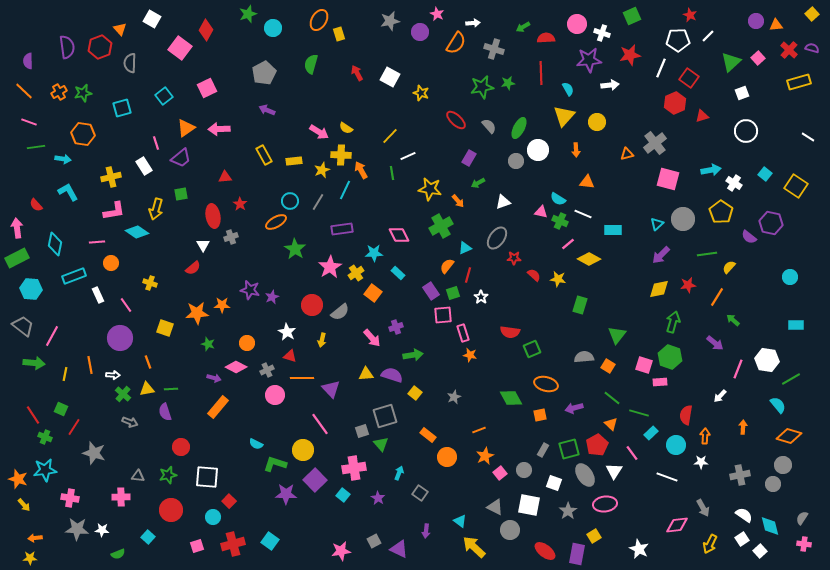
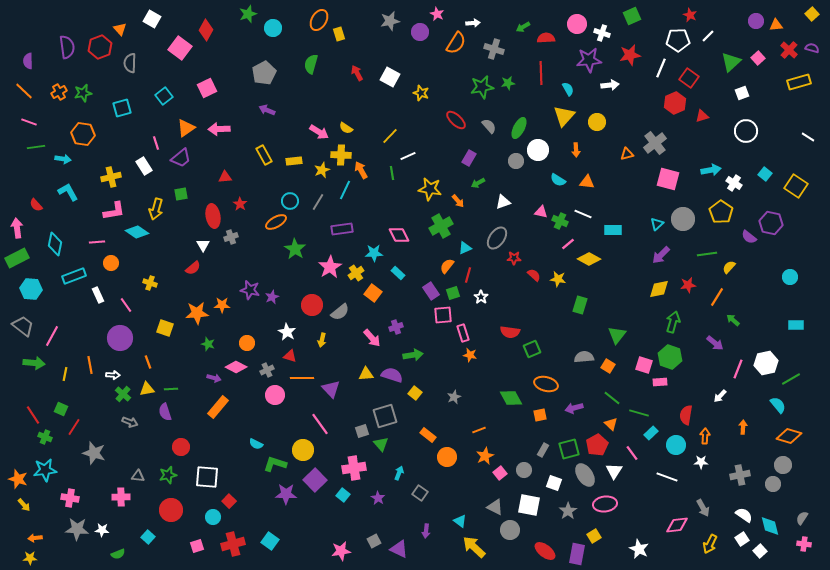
cyan semicircle at (558, 199): moved 19 px up
white hexagon at (767, 360): moved 1 px left, 3 px down; rotated 20 degrees counterclockwise
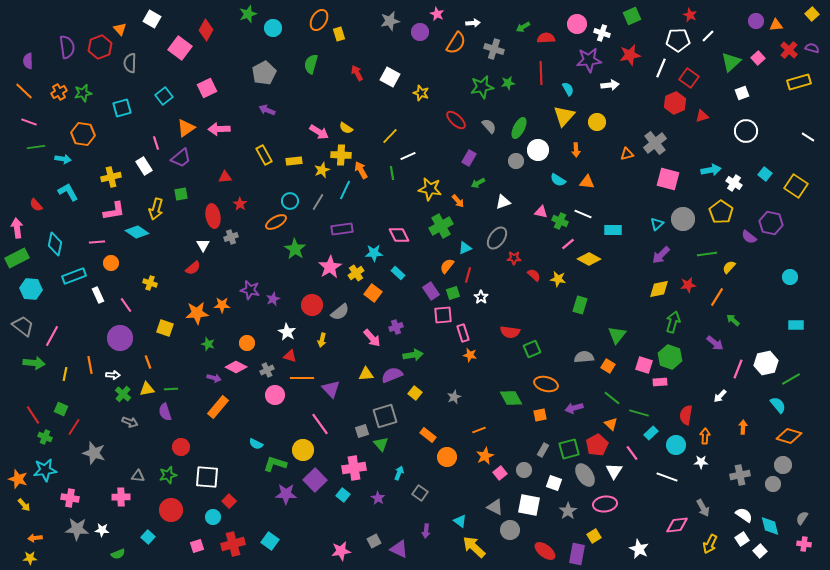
purple star at (272, 297): moved 1 px right, 2 px down
purple semicircle at (392, 375): rotated 40 degrees counterclockwise
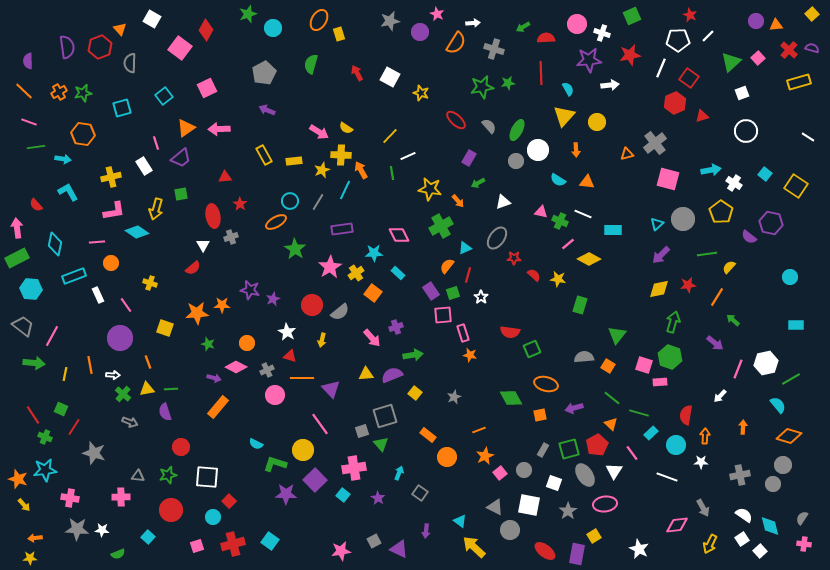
green ellipse at (519, 128): moved 2 px left, 2 px down
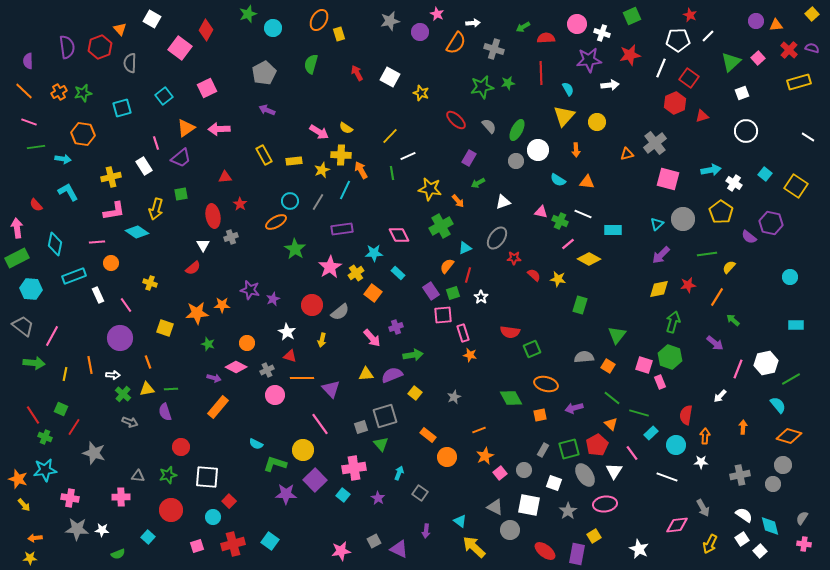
pink rectangle at (660, 382): rotated 72 degrees clockwise
gray square at (362, 431): moved 1 px left, 4 px up
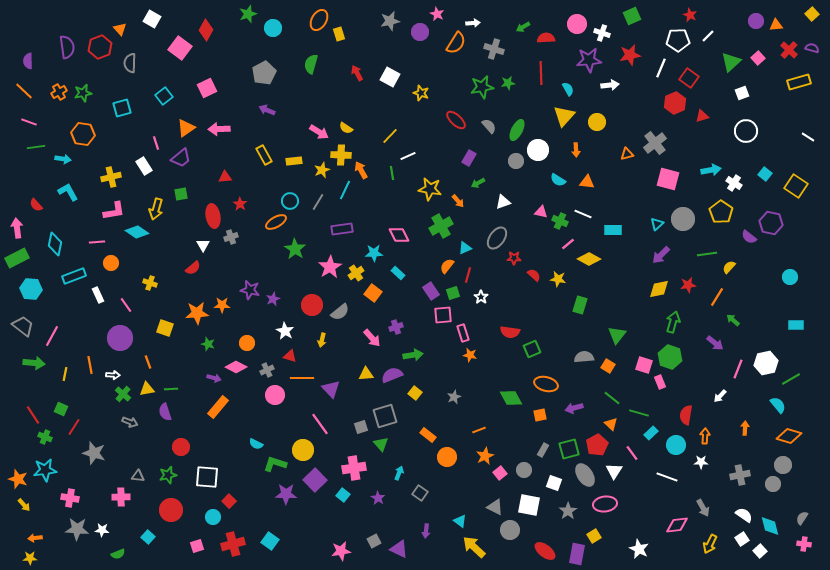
white star at (287, 332): moved 2 px left, 1 px up
orange arrow at (743, 427): moved 2 px right, 1 px down
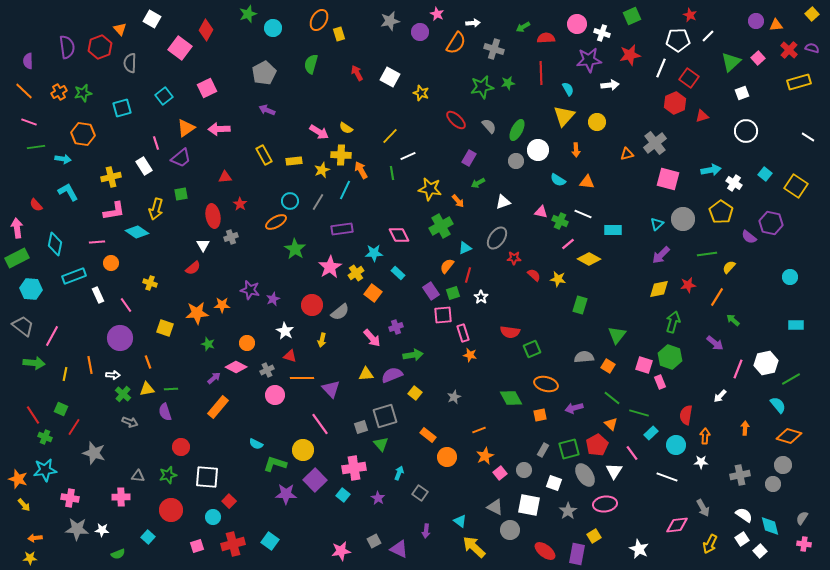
purple arrow at (214, 378): rotated 56 degrees counterclockwise
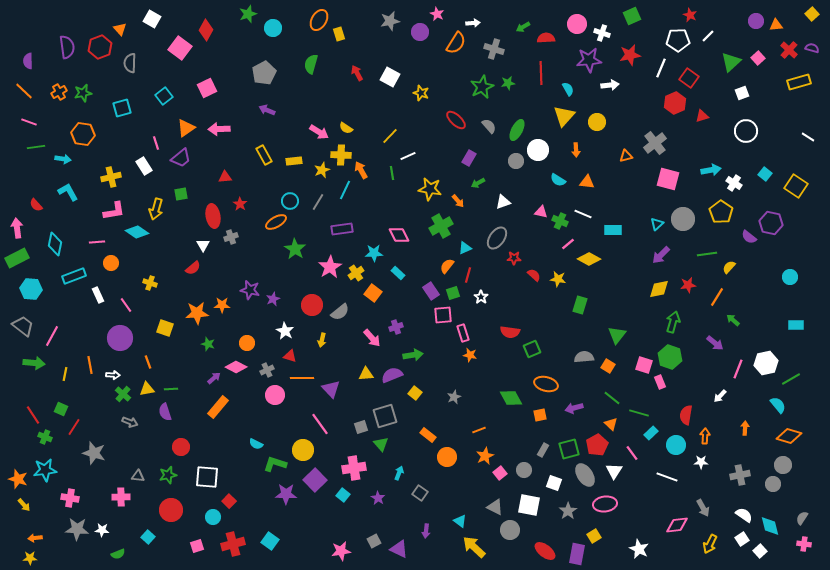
green star at (482, 87): rotated 15 degrees counterclockwise
orange triangle at (627, 154): moved 1 px left, 2 px down
